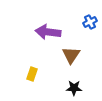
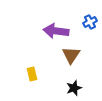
purple arrow: moved 8 px right, 1 px up
yellow rectangle: rotated 32 degrees counterclockwise
black star: rotated 21 degrees counterclockwise
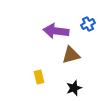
blue cross: moved 2 px left, 2 px down
brown triangle: rotated 42 degrees clockwise
yellow rectangle: moved 7 px right, 3 px down
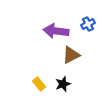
brown triangle: rotated 12 degrees counterclockwise
yellow rectangle: moved 7 px down; rotated 24 degrees counterclockwise
black star: moved 11 px left, 4 px up
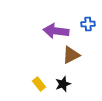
blue cross: rotated 24 degrees clockwise
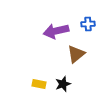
purple arrow: rotated 20 degrees counterclockwise
brown triangle: moved 5 px right, 1 px up; rotated 12 degrees counterclockwise
yellow rectangle: rotated 40 degrees counterclockwise
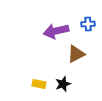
brown triangle: rotated 12 degrees clockwise
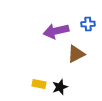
black star: moved 3 px left, 3 px down
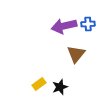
purple arrow: moved 8 px right, 5 px up
brown triangle: rotated 24 degrees counterclockwise
yellow rectangle: rotated 48 degrees counterclockwise
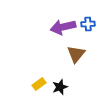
purple arrow: moved 1 px left, 1 px down
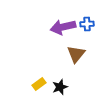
blue cross: moved 1 px left
